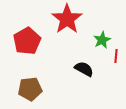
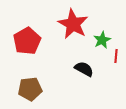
red star: moved 6 px right, 5 px down; rotated 8 degrees counterclockwise
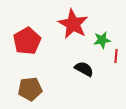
green star: rotated 18 degrees clockwise
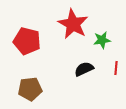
red pentagon: rotated 28 degrees counterclockwise
red line: moved 12 px down
black semicircle: rotated 54 degrees counterclockwise
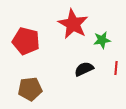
red pentagon: moved 1 px left
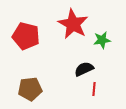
red pentagon: moved 5 px up
red line: moved 22 px left, 21 px down
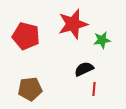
red star: rotated 28 degrees clockwise
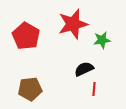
red pentagon: rotated 16 degrees clockwise
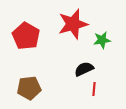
brown pentagon: moved 1 px left, 1 px up
